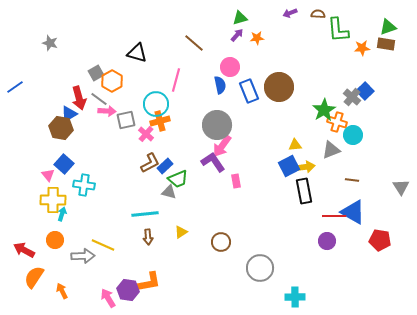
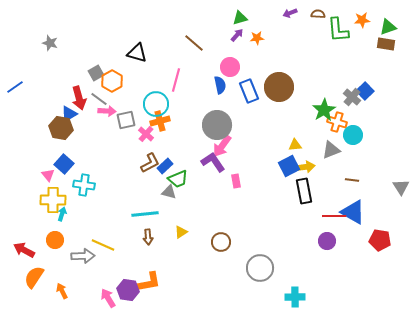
orange star at (362, 48): moved 28 px up
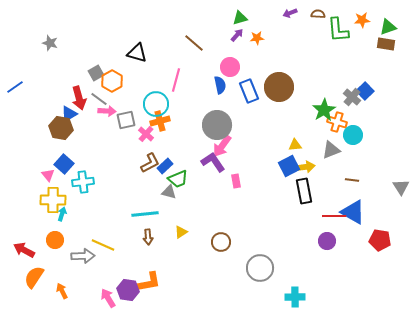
cyan cross at (84, 185): moved 1 px left, 3 px up; rotated 15 degrees counterclockwise
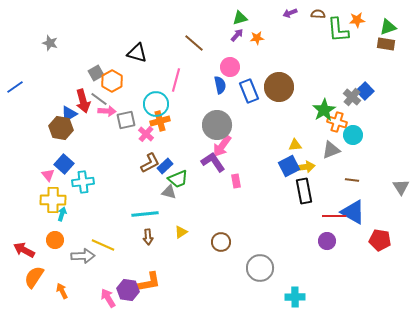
orange star at (362, 20): moved 5 px left
red arrow at (79, 98): moved 4 px right, 3 px down
